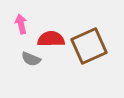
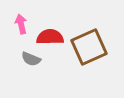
red semicircle: moved 1 px left, 2 px up
brown square: moved 1 px down
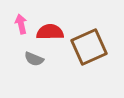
red semicircle: moved 5 px up
gray semicircle: moved 3 px right
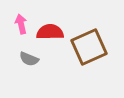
gray semicircle: moved 5 px left
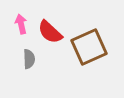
red semicircle: rotated 136 degrees counterclockwise
gray semicircle: rotated 114 degrees counterclockwise
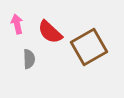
pink arrow: moved 4 px left
brown square: rotated 6 degrees counterclockwise
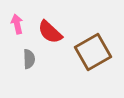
brown square: moved 4 px right, 5 px down
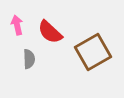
pink arrow: moved 1 px down
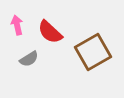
gray semicircle: rotated 60 degrees clockwise
